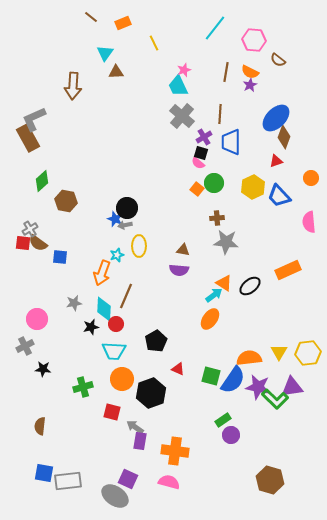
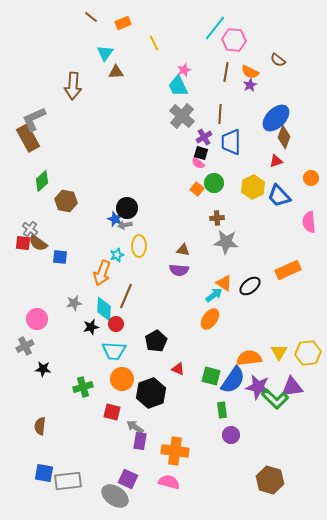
pink hexagon at (254, 40): moved 20 px left
gray cross at (30, 229): rotated 21 degrees counterclockwise
green rectangle at (223, 420): moved 1 px left, 10 px up; rotated 63 degrees counterclockwise
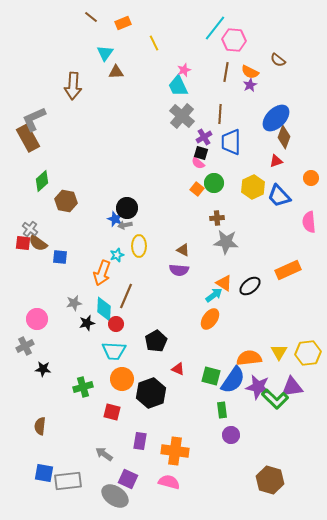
brown triangle at (183, 250): rotated 16 degrees clockwise
black star at (91, 327): moved 4 px left, 4 px up
gray arrow at (135, 427): moved 31 px left, 27 px down
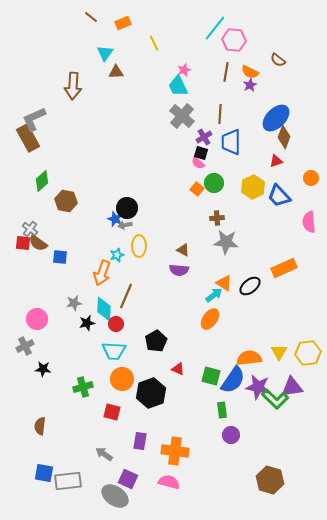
orange rectangle at (288, 270): moved 4 px left, 2 px up
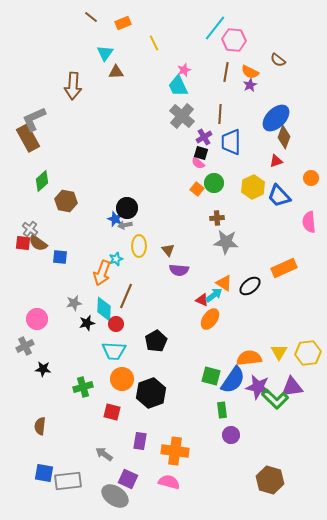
brown triangle at (183, 250): moved 15 px left; rotated 24 degrees clockwise
cyan star at (117, 255): moved 1 px left, 4 px down
red triangle at (178, 369): moved 24 px right, 69 px up
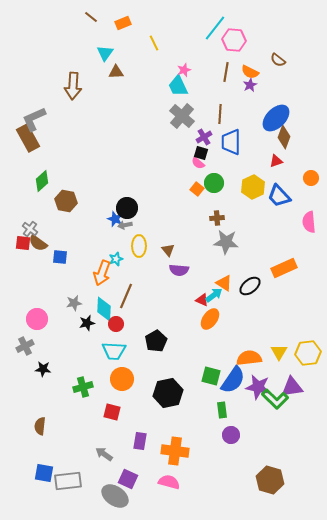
black hexagon at (151, 393): moved 17 px right; rotated 8 degrees clockwise
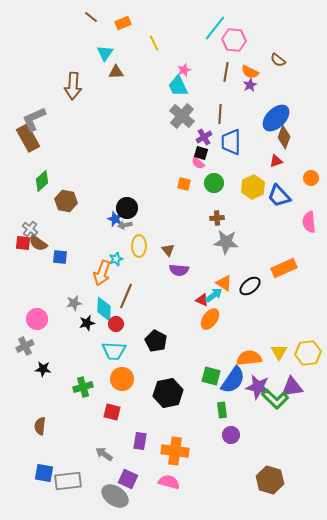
orange square at (197, 189): moved 13 px left, 5 px up; rotated 24 degrees counterclockwise
black pentagon at (156, 341): rotated 15 degrees counterclockwise
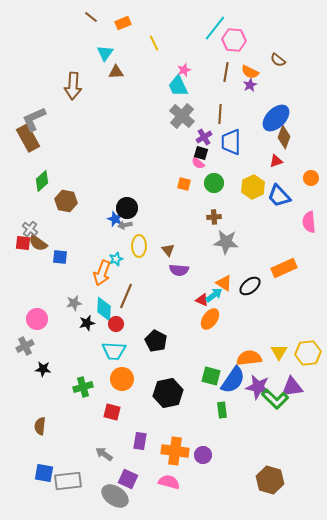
brown cross at (217, 218): moved 3 px left, 1 px up
purple circle at (231, 435): moved 28 px left, 20 px down
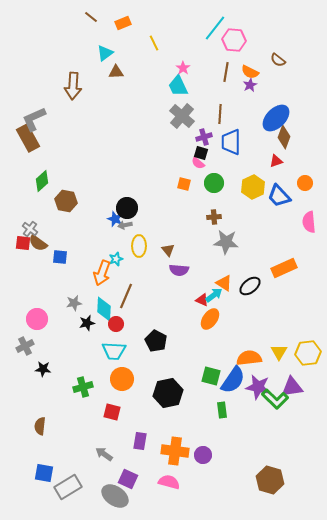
cyan triangle at (105, 53): rotated 18 degrees clockwise
pink star at (184, 70): moved 1 px left, 2 px up; rotated 16 degrees counterclockwise
purple cross at (204, 137): rotated 14 degrees clockwise
orange circle at (311, 178): moved 6 px left, 5 px down
gray rectangle at (68, 481): moved 6 px down; rotated 24 degrees counterclockwise
